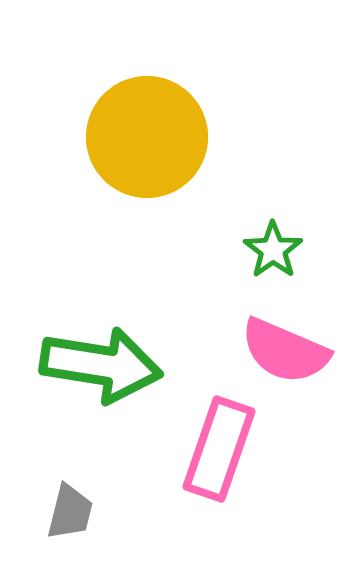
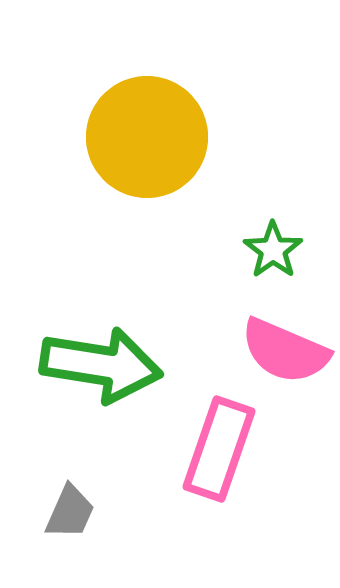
gray trapezoid: rotated 10 degrees clockwise
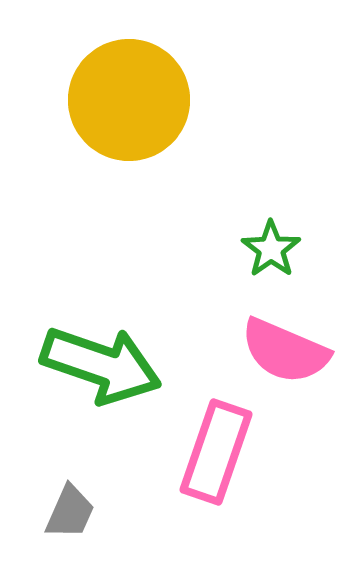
yellow circle: moved 18 px left, 37 px up
green star: moved 2 px left, 1 px up
green arrow: rotated 10 degrees clockwise
pink rectangle: moved 3 px left, 3 px down
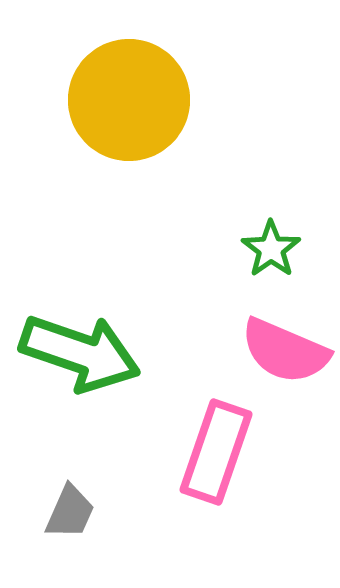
green arrow: moved 21 px left, 12 px up
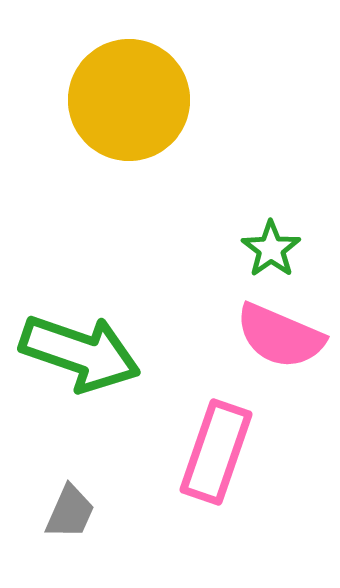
pink semicircle: moved 5 px left, 15 px up
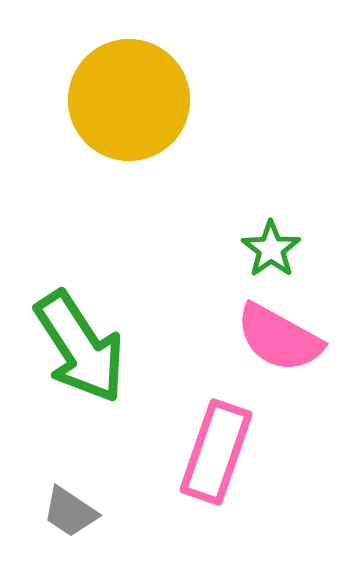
pink semicircle: moved 1 px left, 2 px down; rotated 6 degrees clockwise
green arrow: moved 6 px up; rotated 38 degrees clockwise
gray trapezoid: rotated 100 degrees clockwise
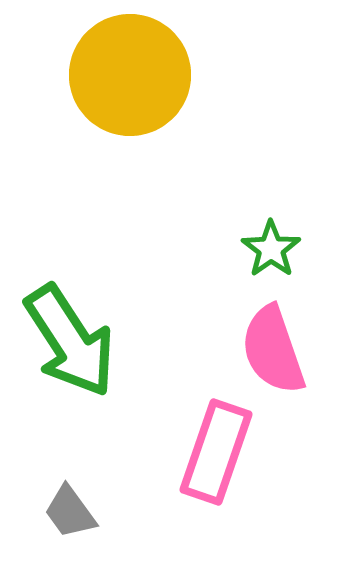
yellow circle: moved 1 px right, 25 px up
pink semicircle: moved 6 px left, 12 px down; rotated 42 degrees clockwise
green arrow: moved 10 px left, 6 px up
gray trapezoid: rotated 20 degrees clockwise
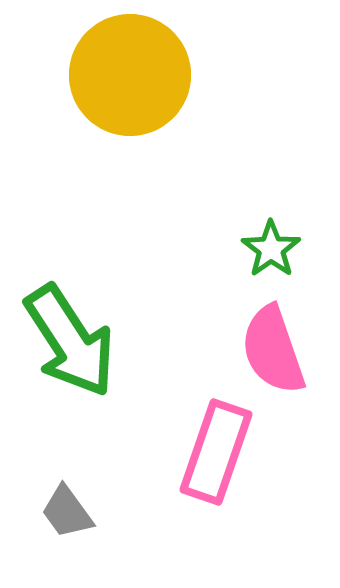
gray trapezoid: moved 3 px left
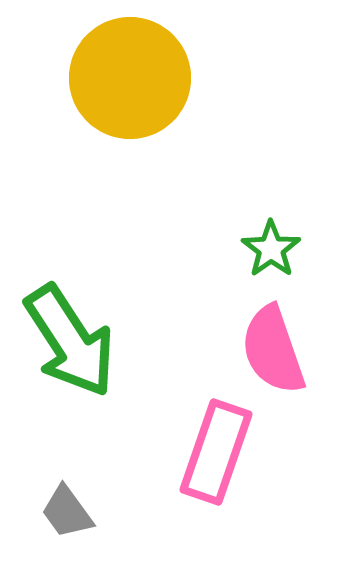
yellow circle: moved 3 px down
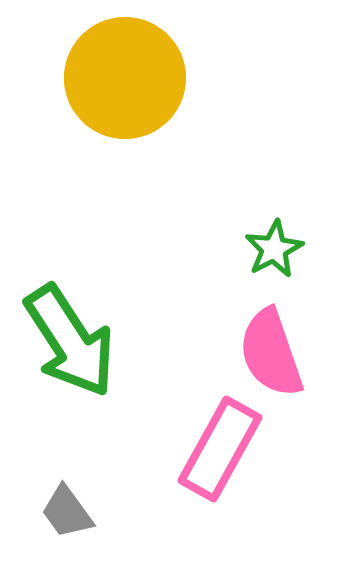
yellow circle: moved 5 px left
green star: moved 3 px right; rotated 8 degrees clockwise
pink semicircle: moved 2 px left, 3 px down
pink rectangle: moved 4 px right, 3 px up; rotated 10 degrees clockwise
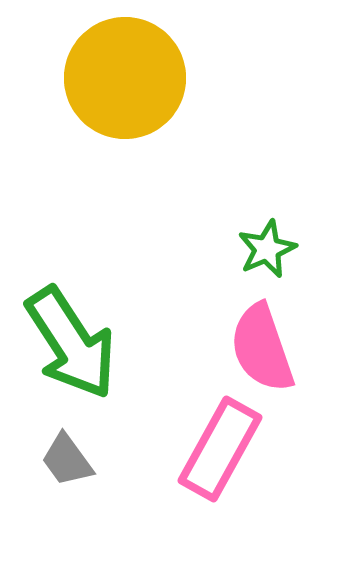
green star: moved 7 px left; rotated 4 degrees clockwise
green arrow: moved 1 px right, 2 px down
pink semicircle: moved 9 px left, 5 px up
gray trapezoid: moved 52 px up
